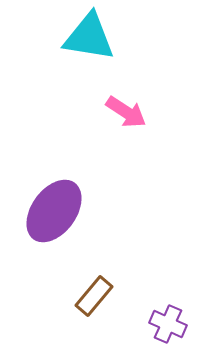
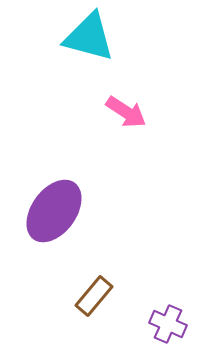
cyan triangle: rotated 6 degrees clockwise
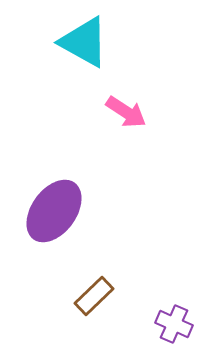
cyan triangle: moved 5 px left, 5 px down; rotated 14 degrees clockwise
brown rectangle: rotated 6 degrees clockwise
purple cross: moved 6 px right
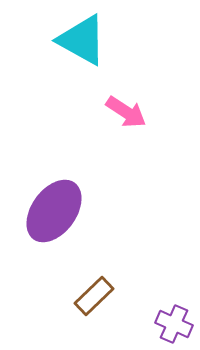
cyan triangle: moved 2 px left, 2 px up
